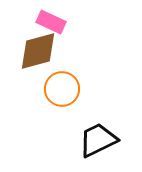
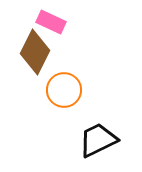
brown diamond: moved 3 px left, 1 px down; rotated 48 degrees counterclockwise
orange circle: moved 2 px right, 1 px down
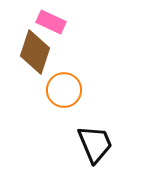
brown diamond: rotated 9 degrees counterclockwise
black trapezoid: moved 3 px left, 4 px down; rotated 93 degrees clockwise
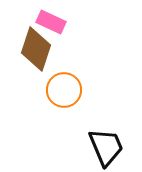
brown diamond: moved 1 px right, 3 px up
black trapezoid: moved 11 px right, 3 px down
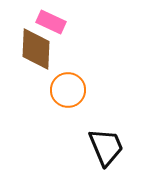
brown diamond: rotated 15 degrees counterclockwise
orange circle: moved 4 px right
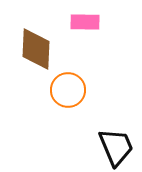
pink rectangle: moved 34 px right; rotated 24 degrees counterclockwise
black trapezoid: moved 10 px right
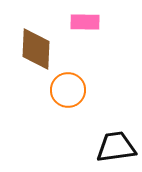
black trapezoid: rotated 75 degrees counterclockwise
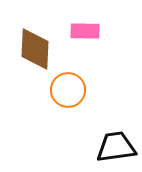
pink rectangle: moved 9 px down
brown diamond: moved 1 px left
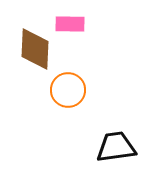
pink rectangle: moved 15 px left, 7 px up
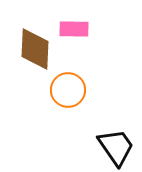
pink rectangle: moved 4 px right, 5 px down
black trapezoid: rotated 63 degrees clockwise
